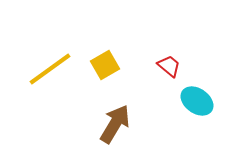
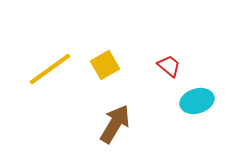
cyan ellipse: rotated 52 degrees counterclockwise
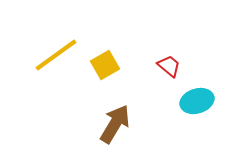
yellow line: moved 6 px right, 14 px up
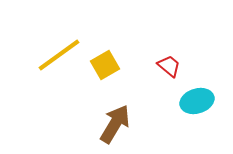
yellow line: moved 3 px right
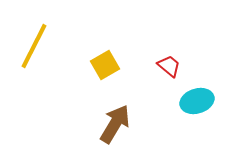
yellow line: moved 25 px left, 9 px up; rotated 27 degrees counterclockwise
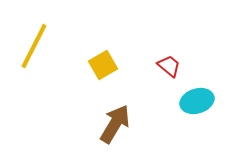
yellow square: moved 2 px left
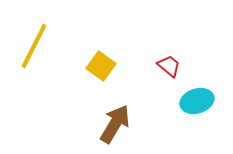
yellow square: moved 2 px left, 1 px down; rotated 24 degrees counterclockwise
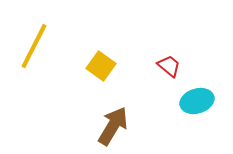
brown arrow: moved 2 px left, 2 px down
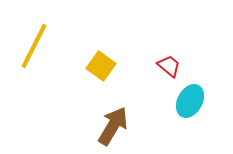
cyan ellipse: moved 7 px left; rotated 44 degrees counterclockwise
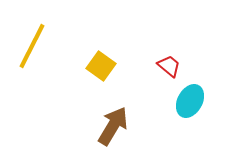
yellow line: moved 2 px left
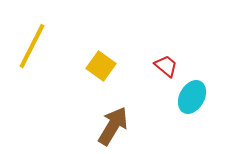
red trapezoid: moved 3 px left
cyan ellipse: moved 2 px right, 4 px up
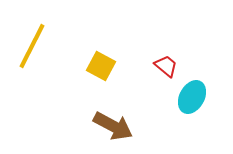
yellow square: rotated 8 degrees counterclockwise
brown arrow: rotated 87 degrees clockwise
